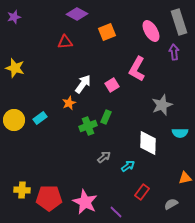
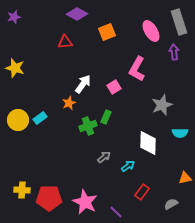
pink square: moved 2 px right, 2 px down
yellow circle: moved 4 px right
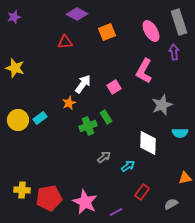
pink L-shape: moved 7 px right, 2 px down
green rectangle: rotated 56 degrees counterclockwise
red pentagon: rotated 10 degrees counterclockwise
purple line: rotated 72 degrees counterclockwise
